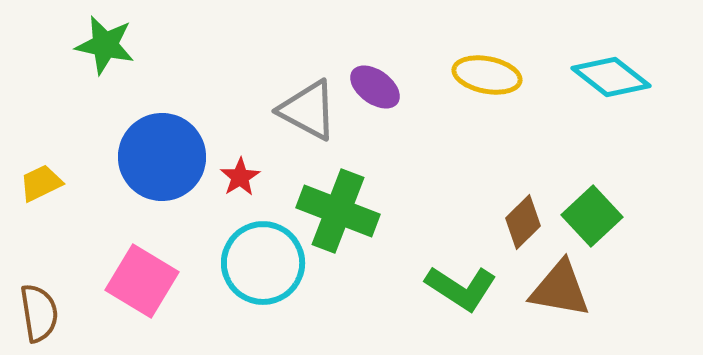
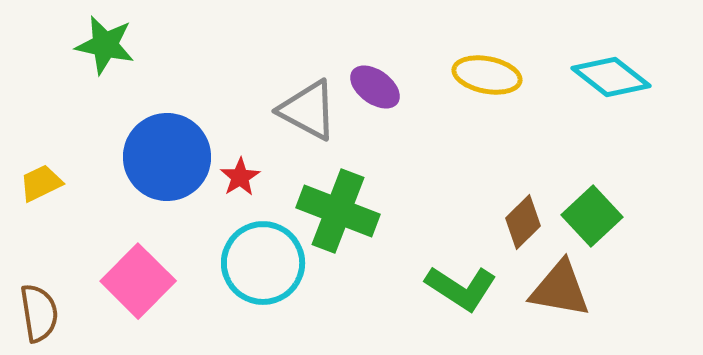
blue circle: moved 5 px right
pink square: moved 4 px left; rotated 14 degrees clockwise
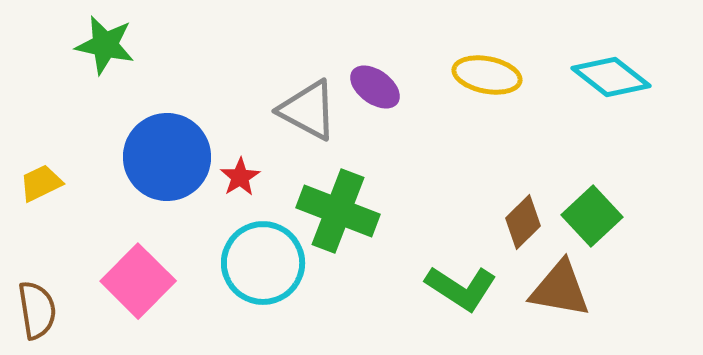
brown semicircle: moved 2 px left, 3 px up
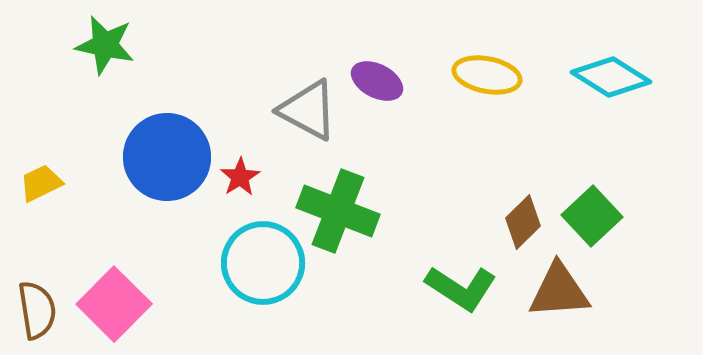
cyan diamond: rotated 6 degrees counterclockwise
purple ellipse: moved 2 px right, 6 px up; rotated 9 degrees counterclockwise
pink square: moved 24 px left, 23 px down
brown triangle: moved 1 px left, 2 px down; rotated 14 degrees counterclockwise
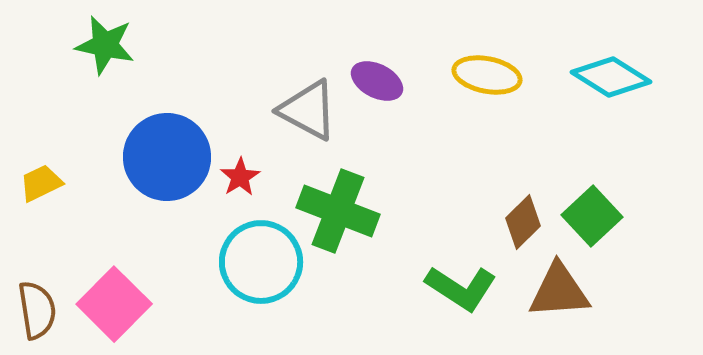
cyan circle: moved 2 px left, 1 px up
